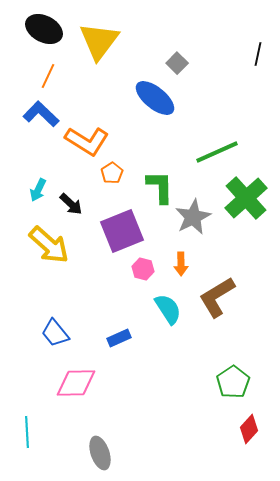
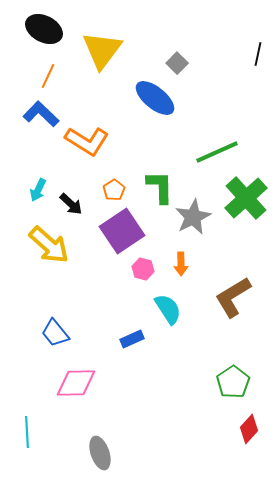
yellow triangle: moved 3 px right, 9 px down
orange pentagon: moved 2 px right, 17 px down
purple square: rotated 12 degrees counterclockwise
brown L-shape: moved 16 px right
blue rectangle: moved 13 px right, 1 px down
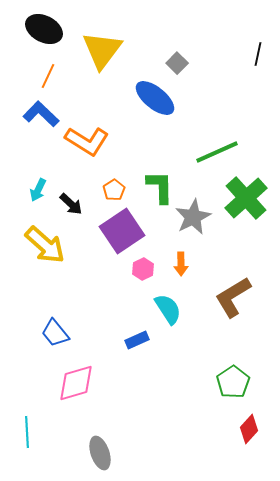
yellow arrow: moved 4 px left
pink hexagon: rotated 20 degrees clockwise
blue rectangle: moved 5 px right, 1 px down
pink diamond: rotated 15 degrees counterclockwise
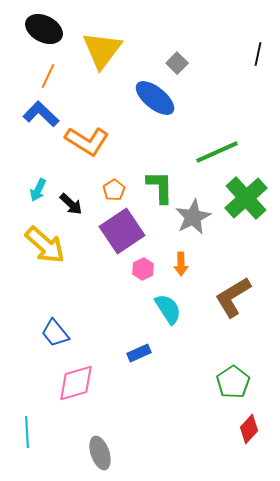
blue rectangle: moved 2 px right, 13 px down
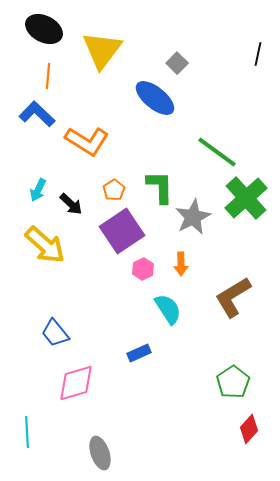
orange line: rotated 20 degrees counterclockwise
blue L-shape: moved 4 px left
green line: rotated 60 degrees clockwise
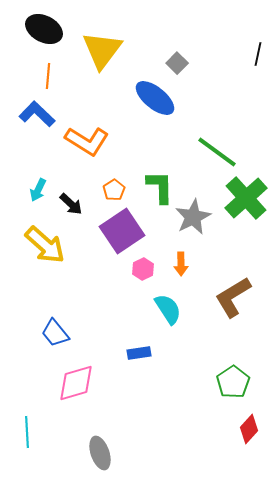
blue rectangle: rotated 15 degrees clockwise
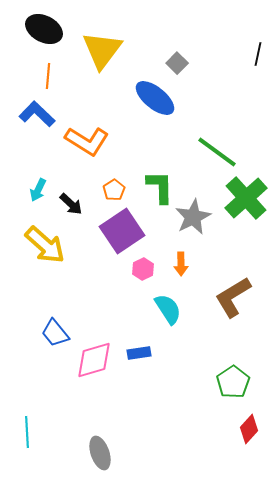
pink diamond: moved 18 px right, 23 px up
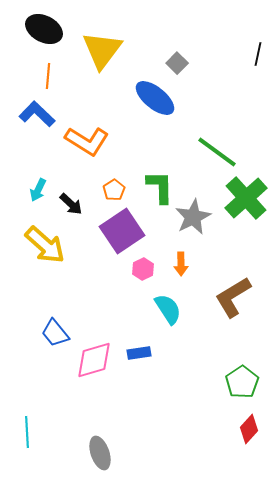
green pentagon: moved 9 px right
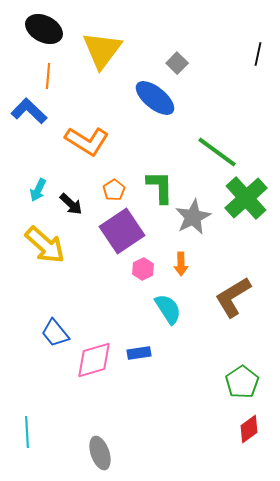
blue L-shape: moved 8 px left, 3 px up
red diamond: rotated 12 degrees clockwise
